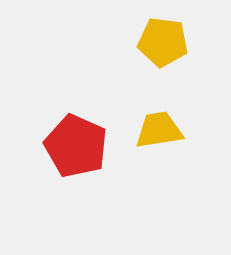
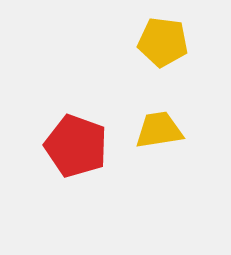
red pentagon: rotated 4 degrees counterclockwise
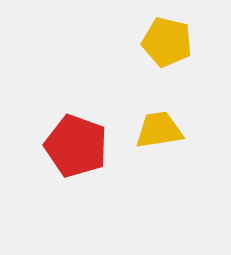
yellow pentagon: moved 4 px right; rotated 6 degrees clockwise
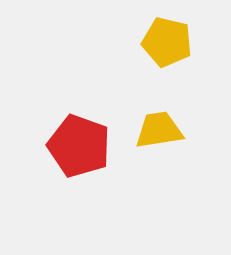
red pentagon: moved 3 px right
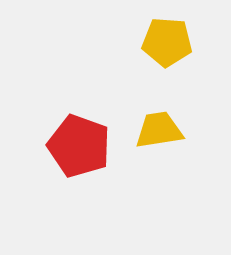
yellow pentagon: rotated 9 degrees counterclockwise
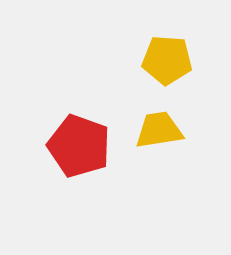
yellow pentagon: moved 18 px down
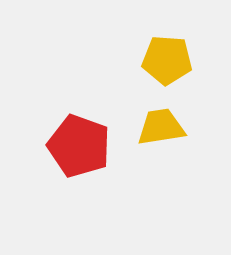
yellow trapezoid: moved 2 px right, 3 px up
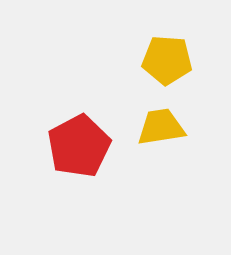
red pentagon: rotated 24 degrees clockwise
